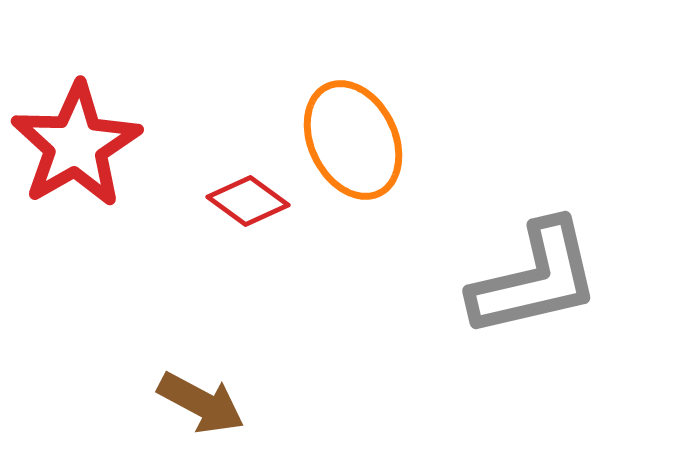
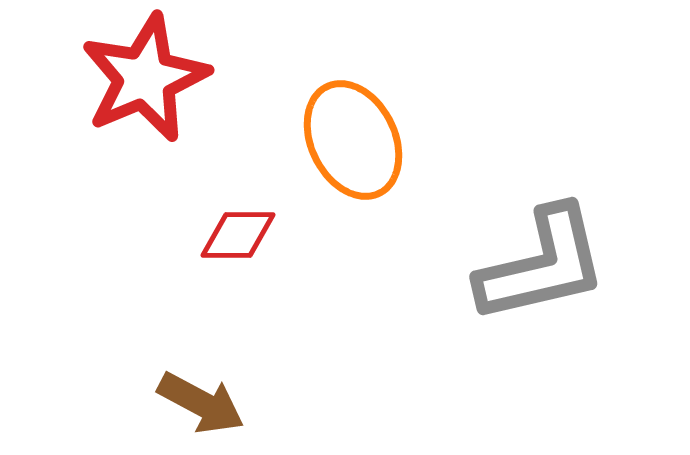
red star: moved 69 px right, 67 px up; rotated 7 degrees clockwise
red diamond: moved 10 px left, 34 px down; rotated 36 degrees counterclockwise
gray L-shape: moved 7 px right, 14 px up
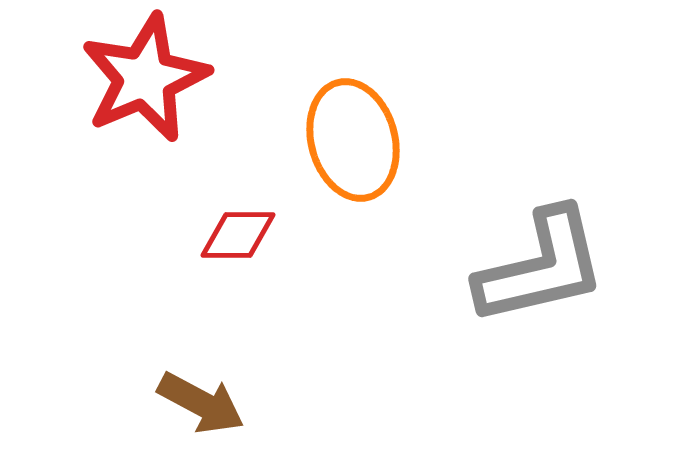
orange ellipse: rotated 11 degrees clockwise
gray L-shape: moved 1 px left, 2 px down
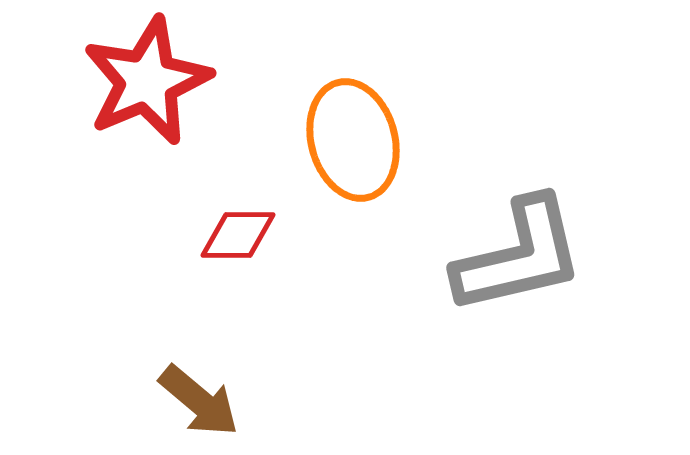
red star: moved 2 px right, 3 px down
gray L-shape: moved 22 px left, 11 px up
brown arrow: moved 2 px left, 2 px up; rotated 12 degrees clockwise
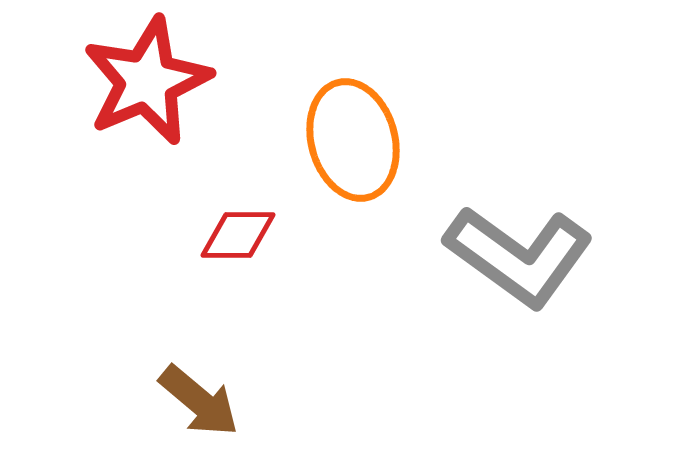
gray L-shape: rotated 49 degrees clockwise
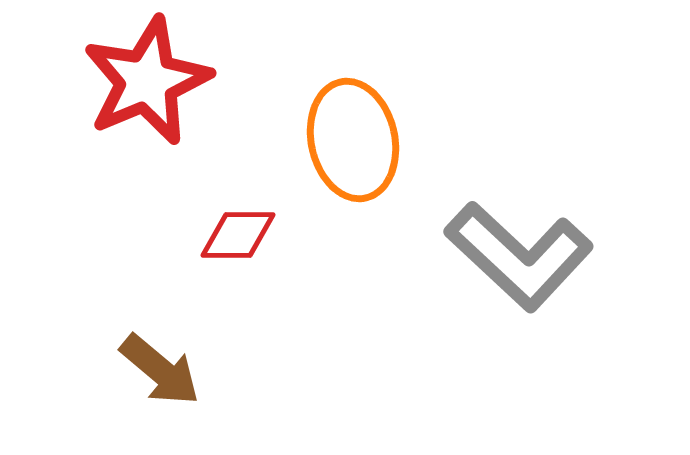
orange ellipse: rotated 3 degrees clockwise
gray L-shape: rotated 7 degrees clockwise
brown arrow: moved 39 px left, 31 px up
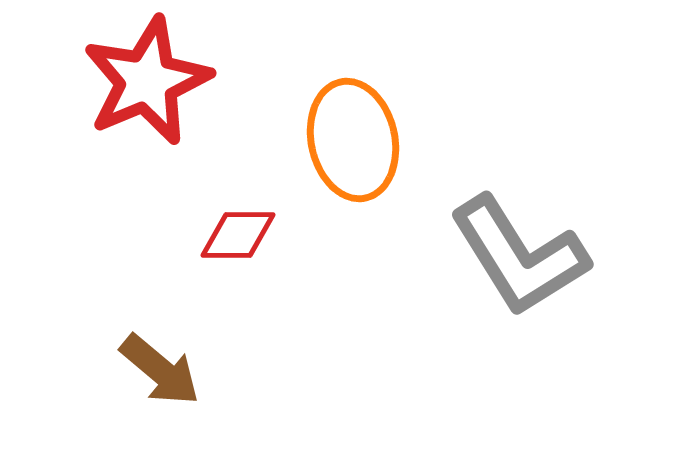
gray L-shape: rotated 15 degrees clockwise
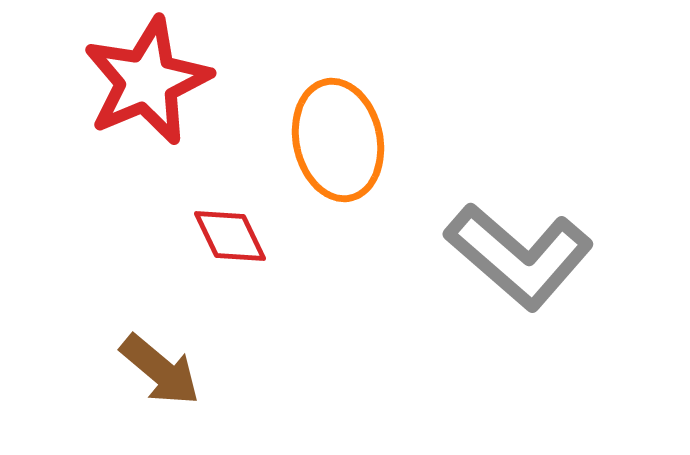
orange ellipse: moved 15 px left
red diamond: moved 8 px left, 1 px down; rotated 64 degrees clockwise
gray L-shape: rotated 17 degrees counterclockwise
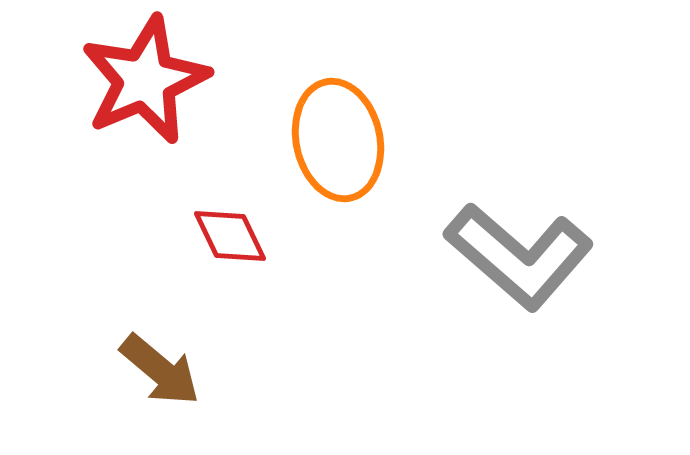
red star: moved 2 px left, 1 px up
